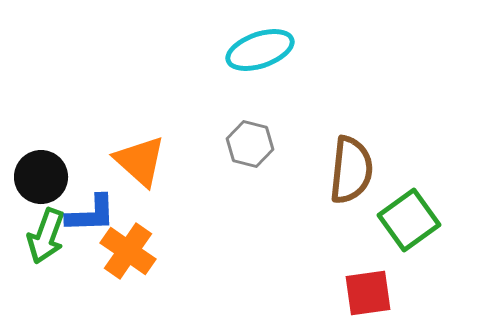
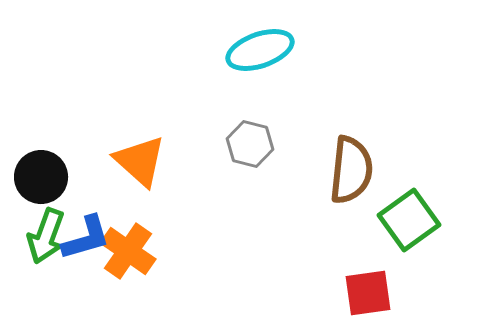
blue L-shape: moved 5 px left, 24 px down; rotated 14 degrees counterclockwise
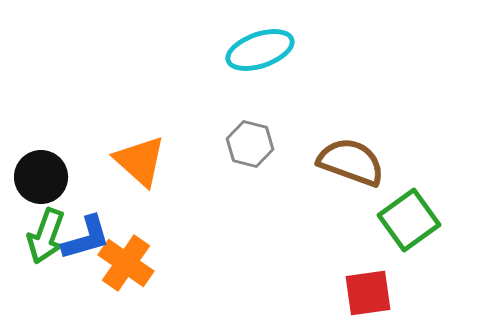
brown semicircle: moved 8 px up; rotated 76 degrees counterclockwise
orange cross: moved 2 px left, 12 px down
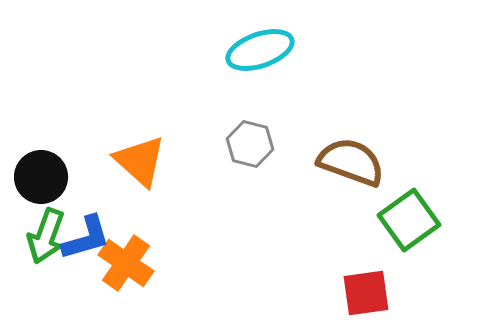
red square: moved 2 px left
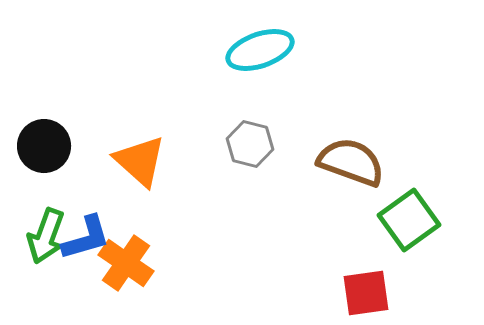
black circle: moved 3 px right, 31 px up
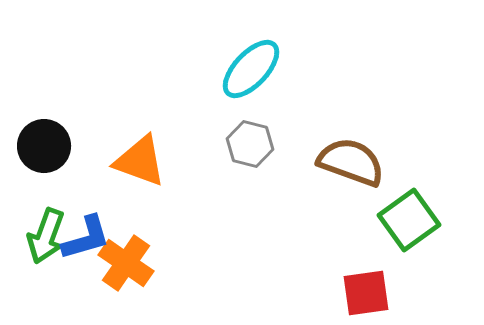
cyan ellipse: moved 9 px left, 19 px down; rotated 28 degrees counterclockwise
orange triangle: rotated 22 degrees counterclockwise
